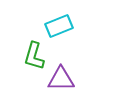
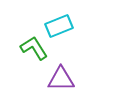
green L-shape: moved 8 px up; rotated 132 degrees clockwise
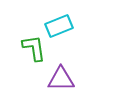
green L-shape: rotated 24 degrees clockwise
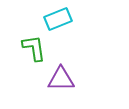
cyan rectangle: moved 1 px left, 7 px up
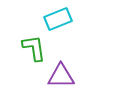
purple triangle: moved 3 px up
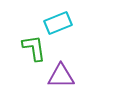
cyan rectangle: moved 4 px down
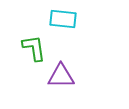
cyan rectangle: moved 5 px right, 4 px up; rotated 28 degrees clockwise
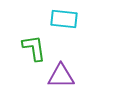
cyan rectangle: moved 1 px right
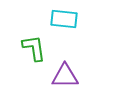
purple triangle: moved 4 px right
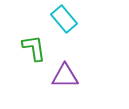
cyan rectangle: rotated 44 degrees clockwise
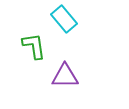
green L-shape: moved 2 px up
